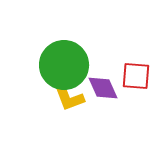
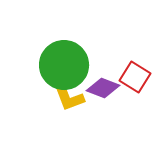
red square: moved 1 px left, 1 px down; rotated 28 degrees clockwise
purple diamond: rotated 44 degrees counterclockwise
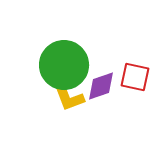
red square: rotated 20 degrees counterclockwise
purple diamond: moved 2 px left, 2 px up; rotated 40 degrees counterclockwise
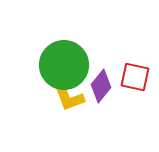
purple diamond: rotated 32 degrees counterclockwise
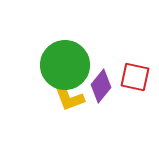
green circle: moved 1 px right
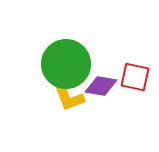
green circle: moved 1 px right, 1 px up
purple diamond: rotated 60 degrees clockwise
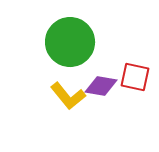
green circle: moved 4 px right, 22 px up
yellow L-shape: rotated 18 degrees counterclockwise
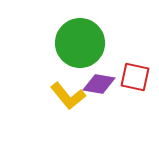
green circle: moved 10 px right, 1 px down
purple diamond: moved 2 px left, 2 px up
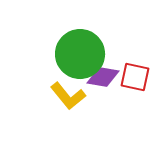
green circle: moved 11 px down
purple diamond: moved 4 px right, 7 px up
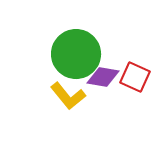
green circle: moved 4 px left
red square: rotated 12 degrees clockwise
